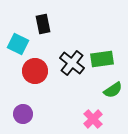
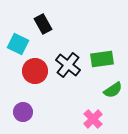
black rectangle: rotated 18 degrees counterclockwise
black cross: moved 4 px left, 2 px down
purple circle: moved 2 px up
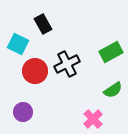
green rectangle: moved 9 px right, 7 px up; rotated 20 degrees counterclockwise
black cross: moved 1 px left, 1 px up; rotated 25 degrees clockwise
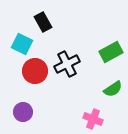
black rectangle: moved 2 px up
cyan square: moved 4 px right
green semicircle: moved 1 px up
pink cross: rotated 24 degrees counterclockwise
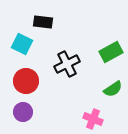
black rectangle: rotated 54 degrees counterclockwise
red circle: moved 9 px left, 10 px down
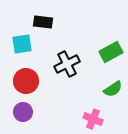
cyan square: rotated 35 degrees counterclockwise
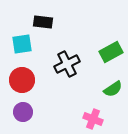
red circle: moved 4 px left, 1 px up
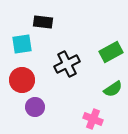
purple circle: moved 12 px right, 5 px up
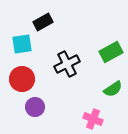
black rectangle: rotated 36 degrees counterclockwise
red circle: moved 1 px up
